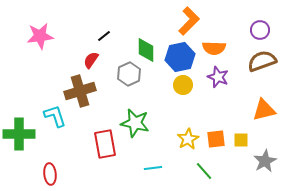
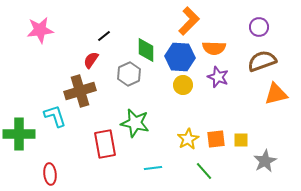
purple circle: moved 1 px left, 3 px up
pink star: moved 6 px up
blue hexagon: rotated 16 degrees clockwise
orange triangle: moved 12 px right, 16 px up
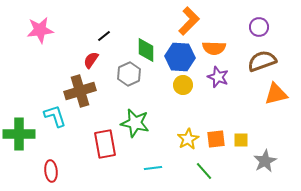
red ellipse: moved 1 px right, 3 px up
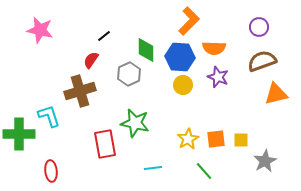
pink star: rotated 20 degrees clockwise
cyan L-shape: moved 6 px left
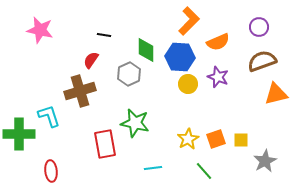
black line: moved 1 px up; rotated 48 degrees clockwise
orange semicircle: moved 4 px right, 6 px up; rotated 25 degrees counterclockwise
yellow circle: moved 5 px right, 1 px up
orange square: rotated 12 degrees counterclockwise
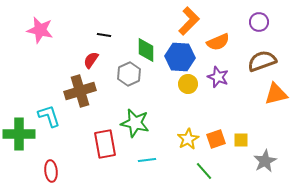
purple circle: moved 5 px up
cyan line: moved 6 px left, 8 px up
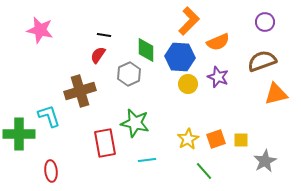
purple circle: moved 6 px right
red semicircle: moved 7 px right, 5 px up
red rectangle: moved 1 px up
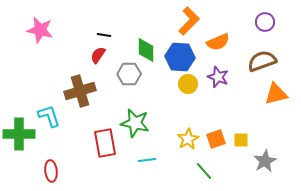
gray hexagon: rotated 25 degrees clockwise
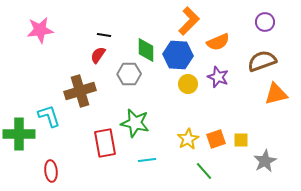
pink star: rotated 20 degrees counterclockwise
blue hexagon: moved 2 px left, 2 px up
